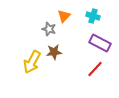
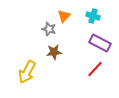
yellow arrow: moved 5 px left, 10 px down
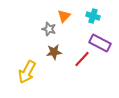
red line: moved 13 px left, 10 px up
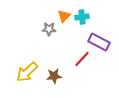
cyan cross: moved 11 px left, 1 px down; rotated 24 degrees counterclockwise
gray star: rotated 16 degrees counterclockwise
purple rectangle: moved 1 px left, 1 px up
brown star: moved 24 px down
yellow arrow: rotated 20 degrees clockwise
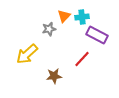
gray star: rotated 16 degrees counterclockwise
purple rectangle: moved 2 px left, 7 px up
yellow arrow: moved 18 px up
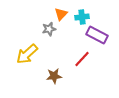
orange triangle: moved 3 px left, 2 px up
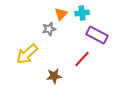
cyan cross: moved 4 px up
